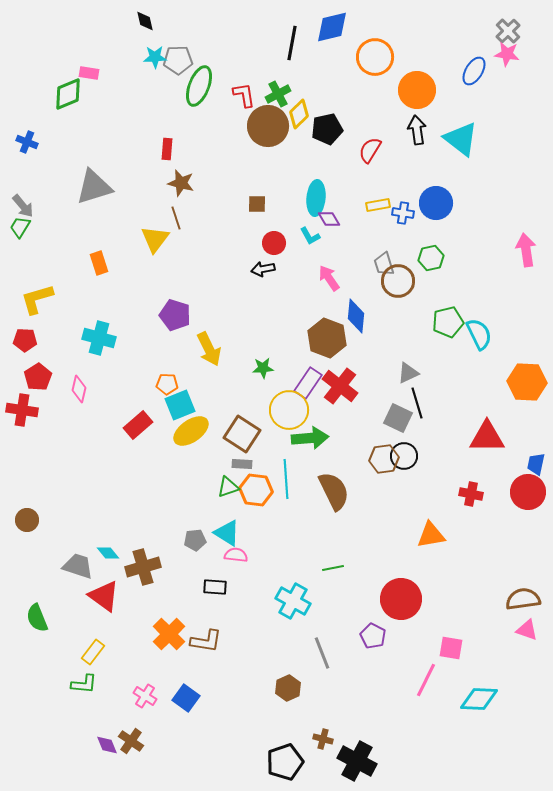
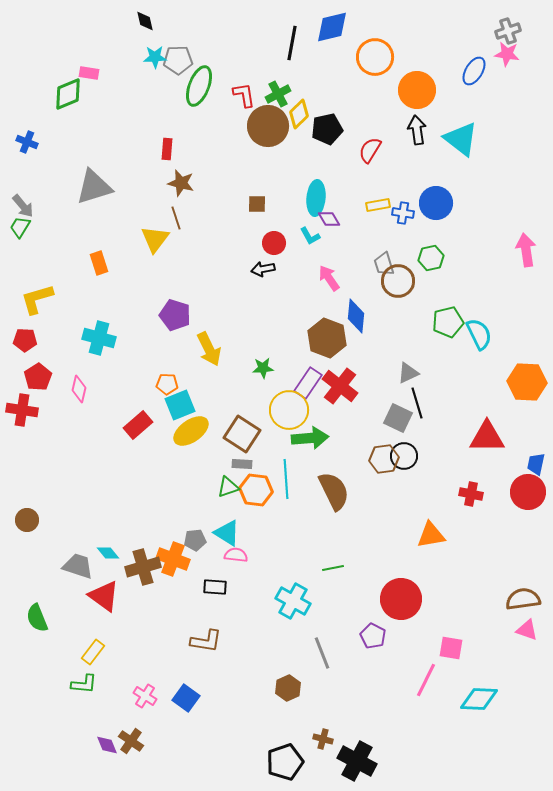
gray cross at (508, 31): rotated 25 degrees clockwise
orange cross at (169, 634): moved 4 px right, 75 px up; rotated 24 degrees counterclockwise
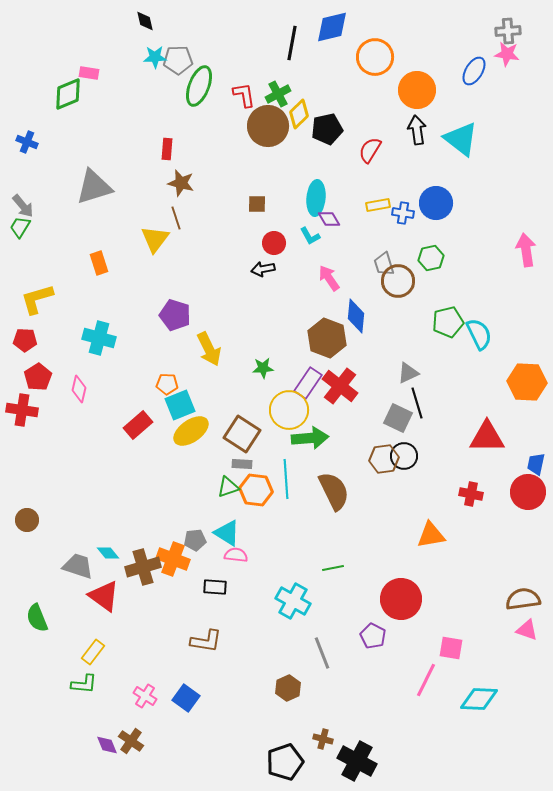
gray cross at (508, 31): rotated 15 degrees clockwise
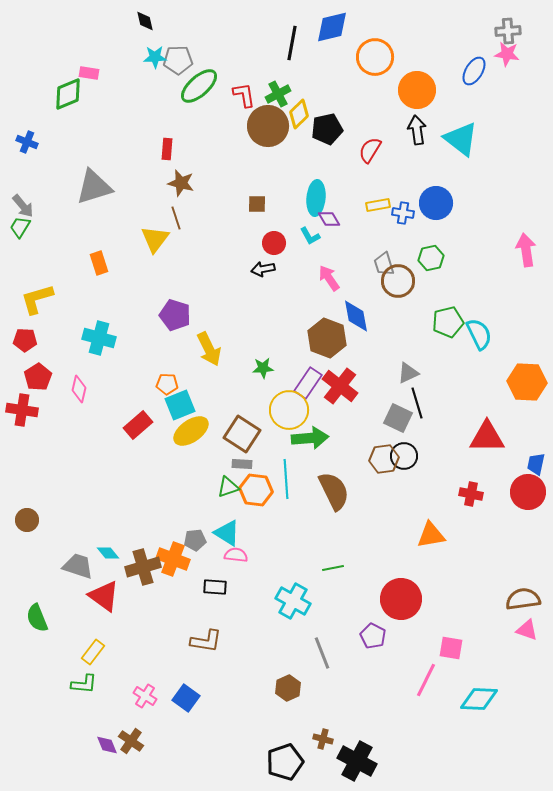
green ellipse at (199, 86): rotated 27 degrees clockwise
blue diamond at (356, 316): rotated 16 degrees counterclockwise
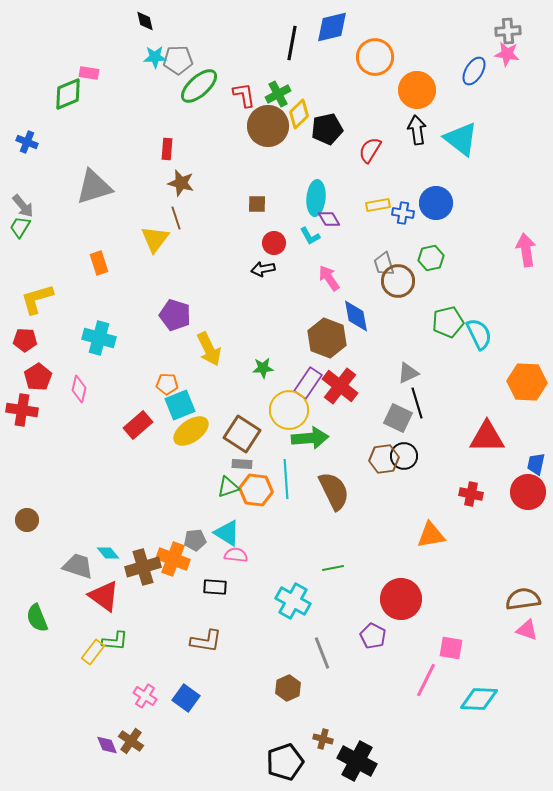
green L-shape at (84, 684): moved 31 px right, 43 px up
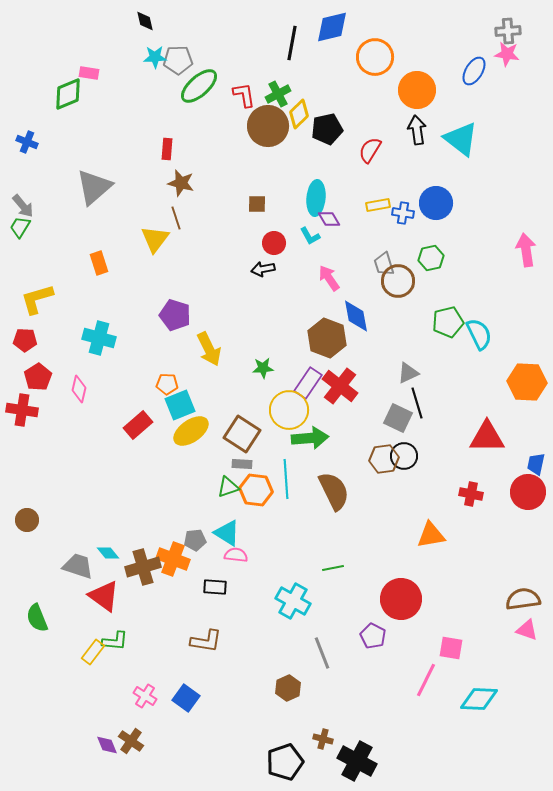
gray triangle at (94, 187): rotated 24 degrees counterclockwise
